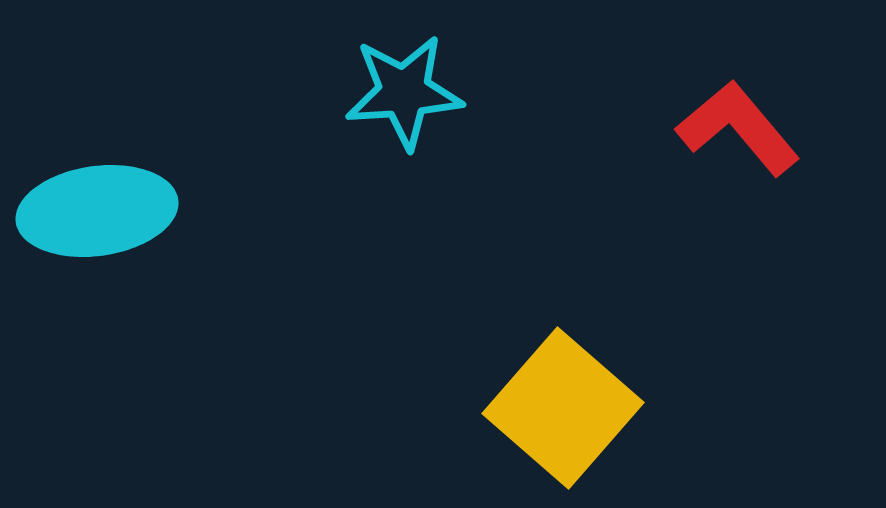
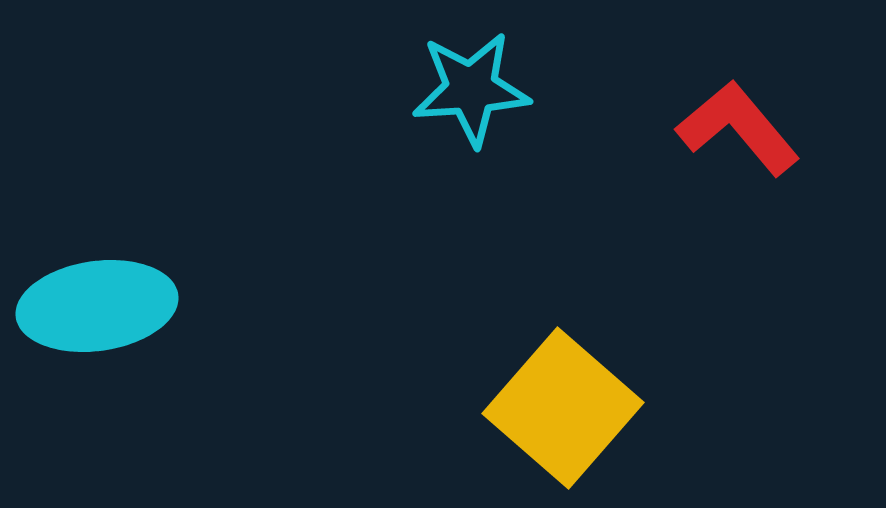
cyan star: moved 67 px right, 3 px up
cyan ellipse: moved 95 px down
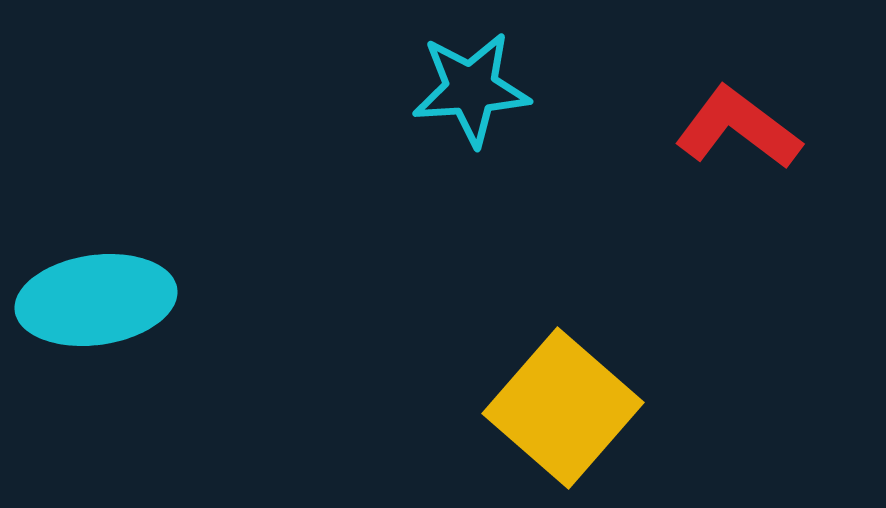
red L-shape: rotated 13 degrees counterclockwise
cyan ellipse: moved 1 px left, 6 px up
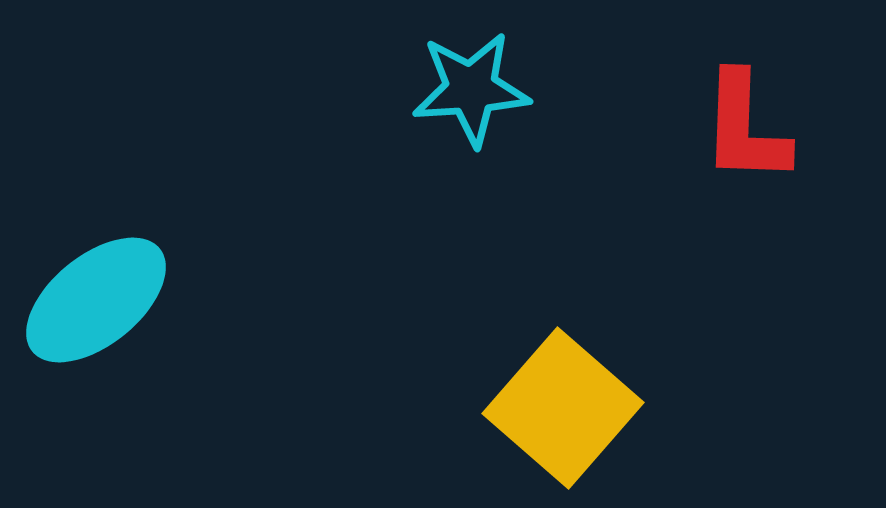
red L-shape: moved 7 px right; rotated 125 degrees counterclockwise
cyan ellipse: rotated 31 degrees counterclockwise
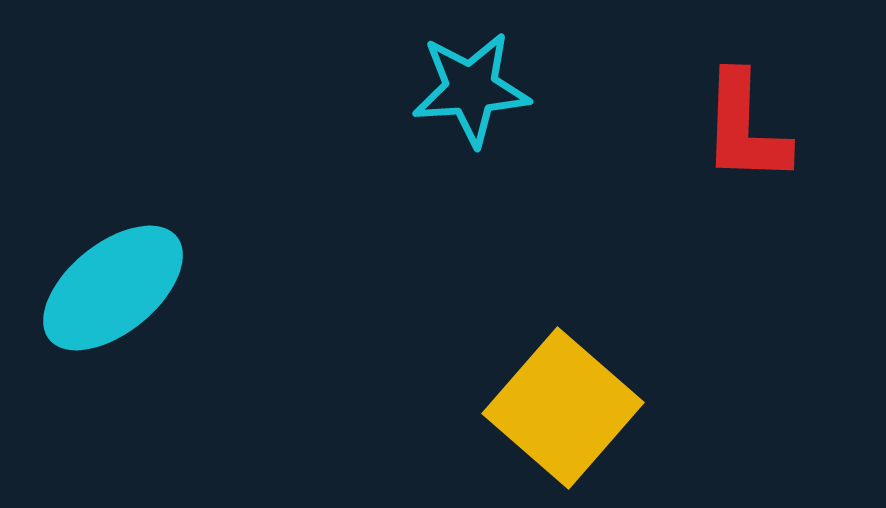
cyan ellipse: moved 17 px right, 12 px up
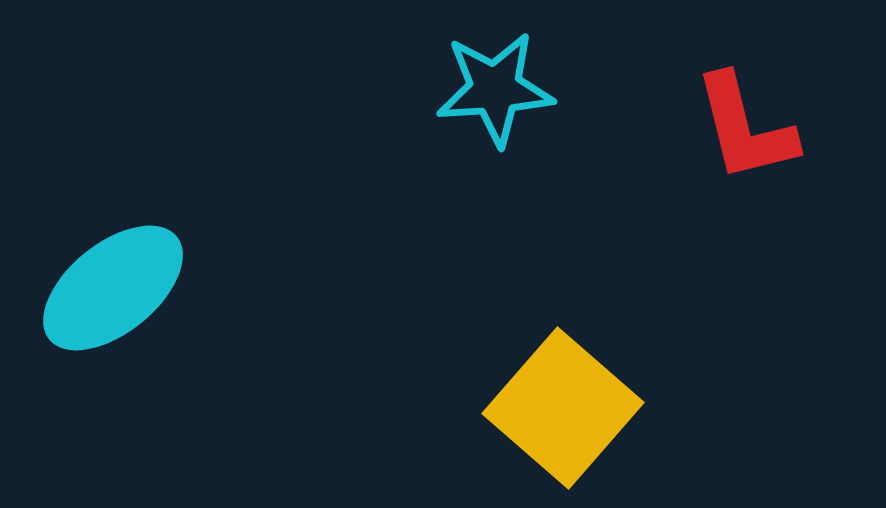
cyan star: moved 24 px right
red L-shape: rotated 16 degrees counterclockwise
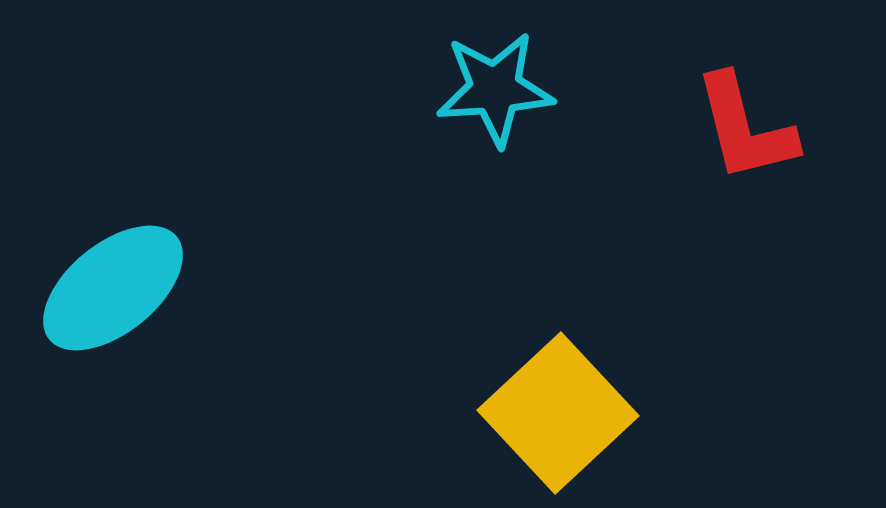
yellow square: moved 5 px left, 5 px down; rotated 6 degrees clockwise
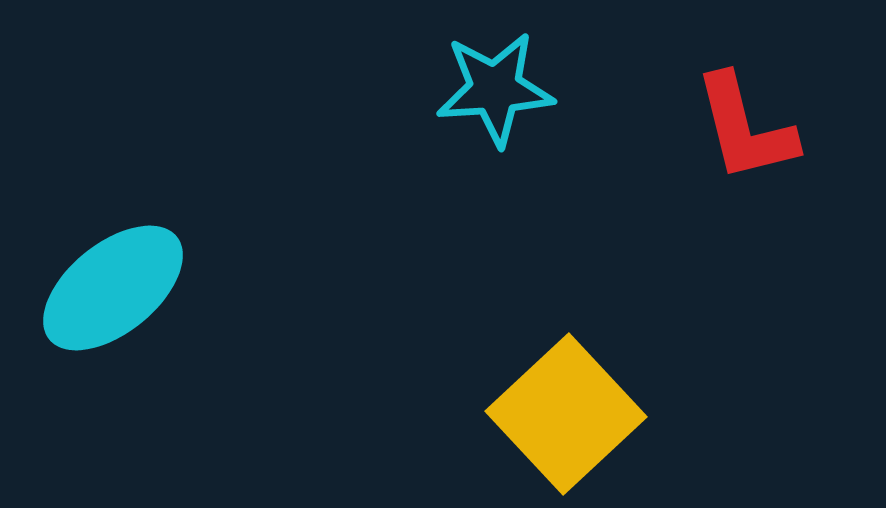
yellow square: moved 8 px right, 1 px down
